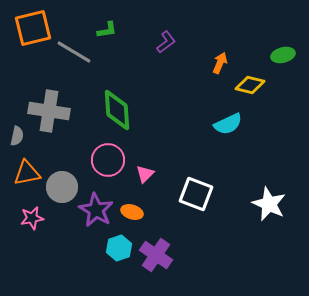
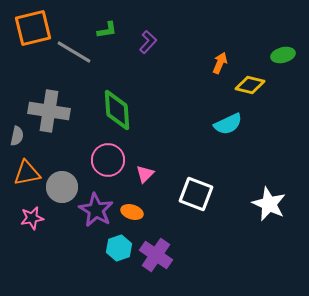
purple L-shape: moved 18 px left; rotated 10 degrees counterclockwise
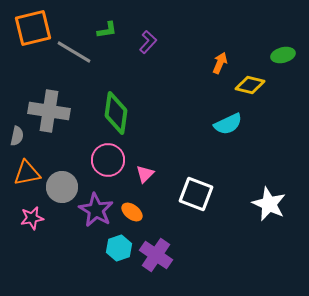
green diamond: moved 1 px left, 3 px down; rotated 12 degrees clockwise
orange ellipse: rotated 20 degrees clockwise
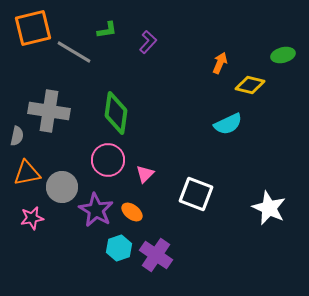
white star: moved 4 px down
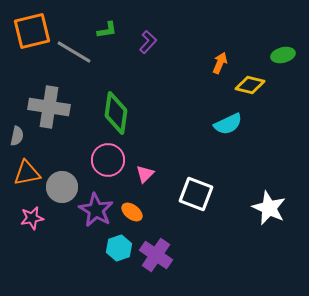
orange square: moved 1 px left, 3 px down
gray cross: moved 4 px up
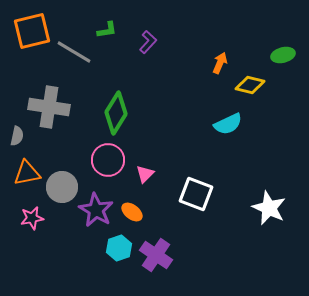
green diamond: rotated 24 degrees clockwise
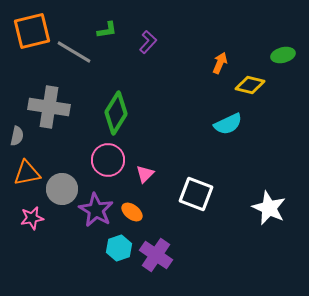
gray circle: moved 2 px down
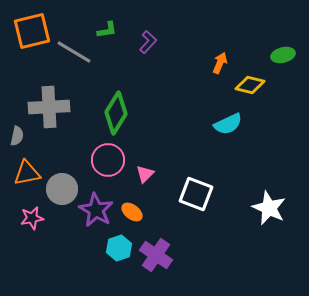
gray cross: rotated 12 degrees counterclockwise
